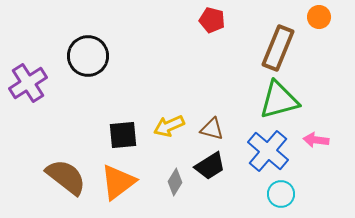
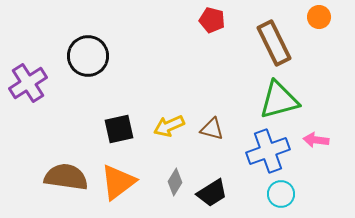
brown rectangle: moved 4 px left, 5 px up; rotated 48 degrees counterclockwise
black square: moved 4 px left, 6 px up; rotated 8 degrees counterclockwise
blue cross: rotated 30 degrees clockwise
black trapezoid: moved 2 px right, 27 px down
brown semicircle: rotated 30 degrees counterclockwise
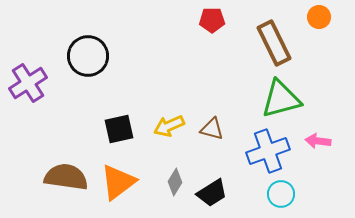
red pentagon: rotated 15 degrees counterclockwise
green triangle: moved 2 px right, 1 px up
pink arrow: moved 2 px right, 1 px down
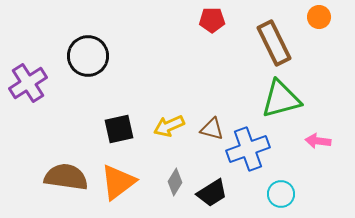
blue cross: moved 20 px left, 2 px up
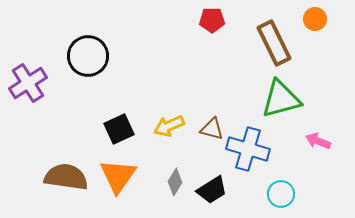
orange circle: moved 4 px left, 2 px down
black square: rotated 12 degrees counterclockwise
pink arrow: rotated 15 degrees clockwise
blue cross: rotated 36 degrees clockwise
orange triangle: moved 6 px up; rotated 18 degrees counterclockwise
black trapezoid: moved 3 px up
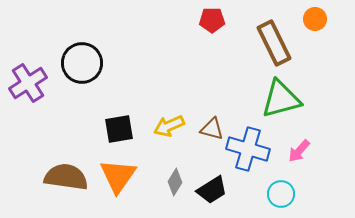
black circle: moved 6 px left, 7 px down
black square: rotated 16 degrees clockwise
pink arrow: moved 19 px left, 10 px down; rotated 70 degrees counterclockwise
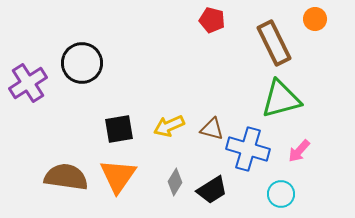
red pentagon: rotated 15 degrees clockwise
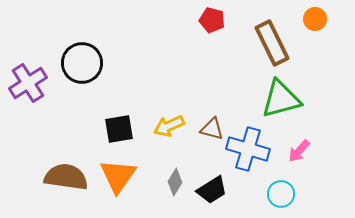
brown rectangle: moved 2 px left
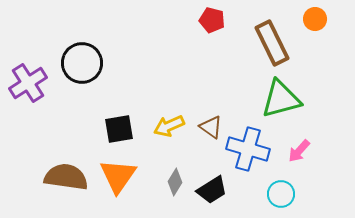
brown triangle: moved 1 px left, 2 px up; rotated 20 degrees clockwise
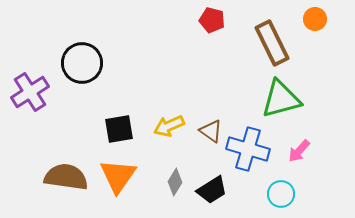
purple cross: moved 2 px right, 9 px down
brown triangle: moved 4 px down
